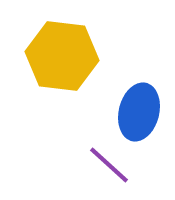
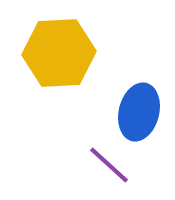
yellow hexagon: moved 3 px left, 3 px up; rotated 10 degrees counterclockwise
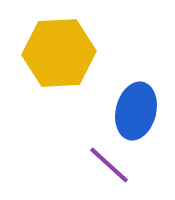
blue ellipse: moved 3 px left, 1 px up
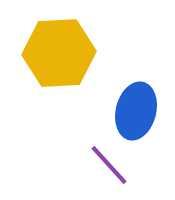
purple line: rotated 6 degrees clockwise
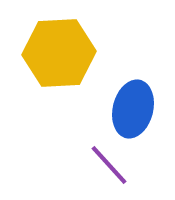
blue ellipse: moved 3 px left, 2 px up
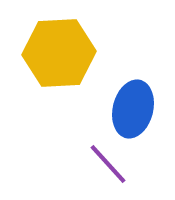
purple line: moved 1 px left, 1 px up
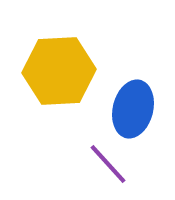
yellow hexagon: moved 18 px down
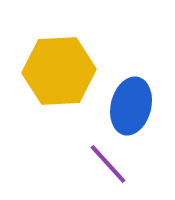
blue ellipse: moved 2 px left, 3 px up
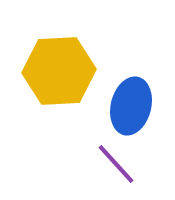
purple line: moved 8 px right
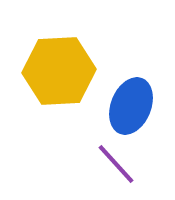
blue ellipse: rotated 8 degrees clockwise
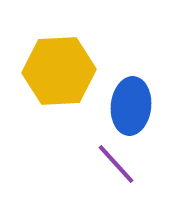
blue ellipse: rotated 16 degrees counterclockwise
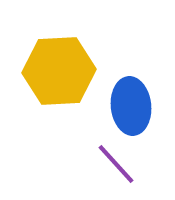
blue ellipse: rotated 12 degrees counterclockwise
